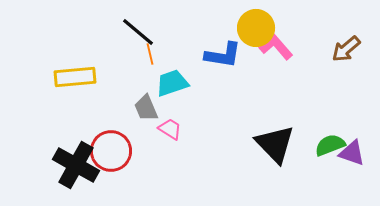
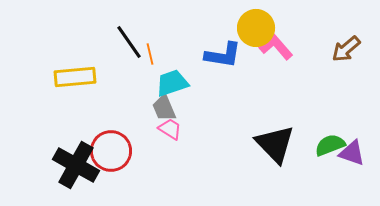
black line: moved 9 px left, 10 px down; rotated 15 degrees clockwise
gray trapezoid: moved 18 px right
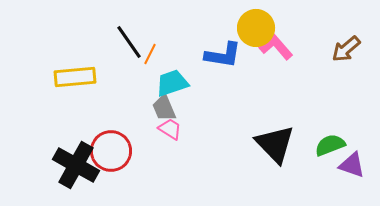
orange line: rotated 40 degrees clockwise
purple triangle: moved 12 px down
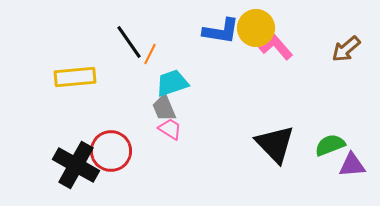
blue L-shape: moved 2 px left, 24 px up
purple triangle: rotated 24 degrees counterclockwise
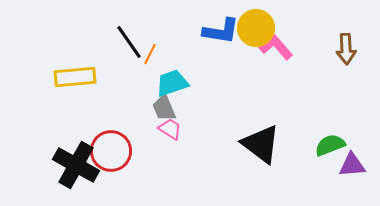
brown arrow: rotated 52 degrees counterclockwise
black triangle: moved 14 px left; rotated 9 degrees counterclockwise
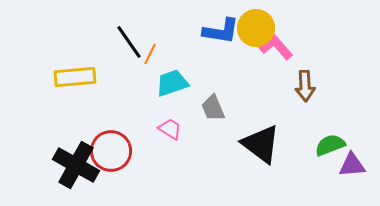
brown arrow: moved 41 px left, 37 px down
gray trapezoid: moved 49 px right
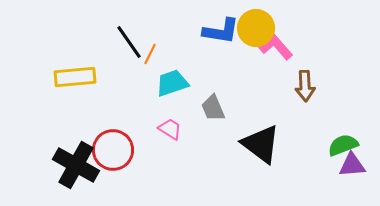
green semicircle: moved 13 px right
red circle: moved 2 px right, 1 px up
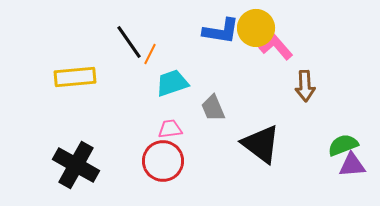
pink trapezoid: rotated 40 degrees counterclockwise
red circle: moved 50 px right, 11 px down
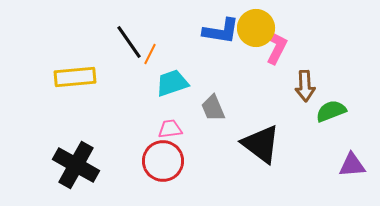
pink L-shape: rotated 68 degrees clockwise
green semicircle: moved 12 px left, 34 px up
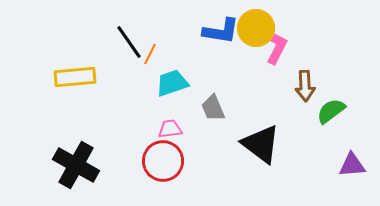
green semicircle: rotated 16 degrees counterclockwise
